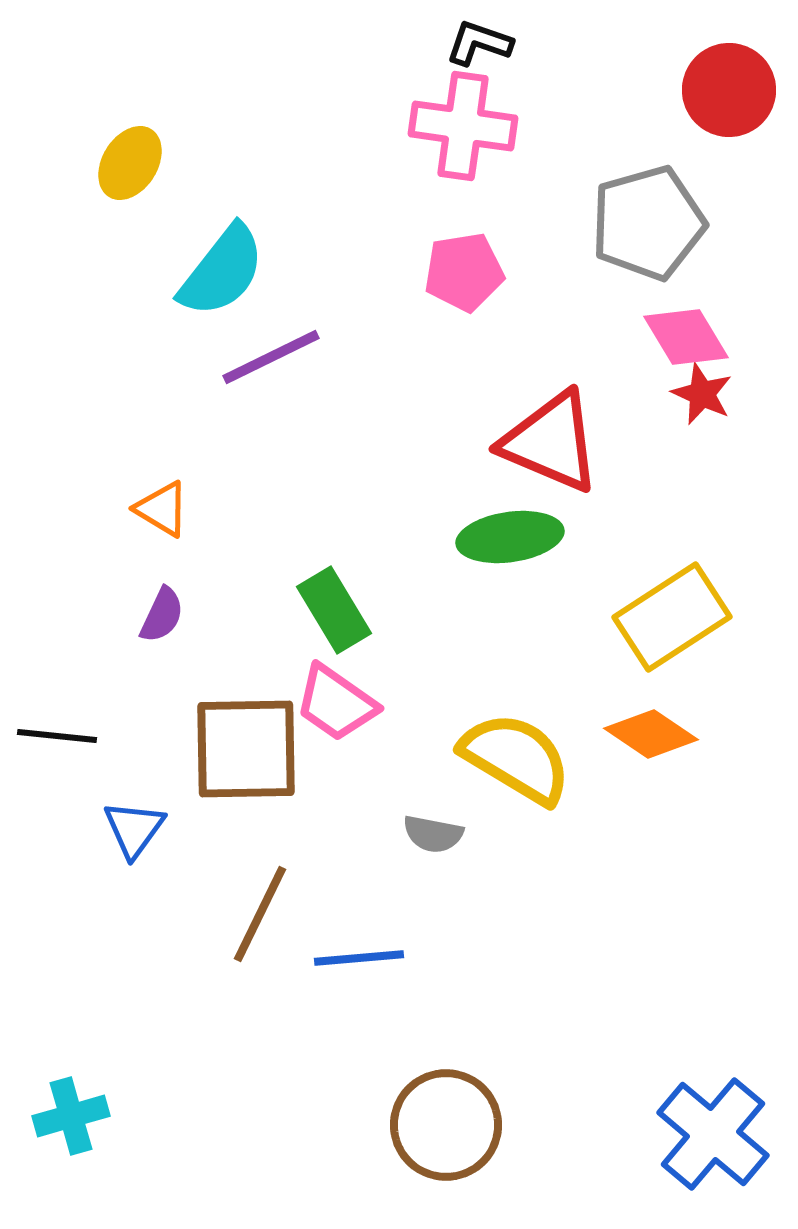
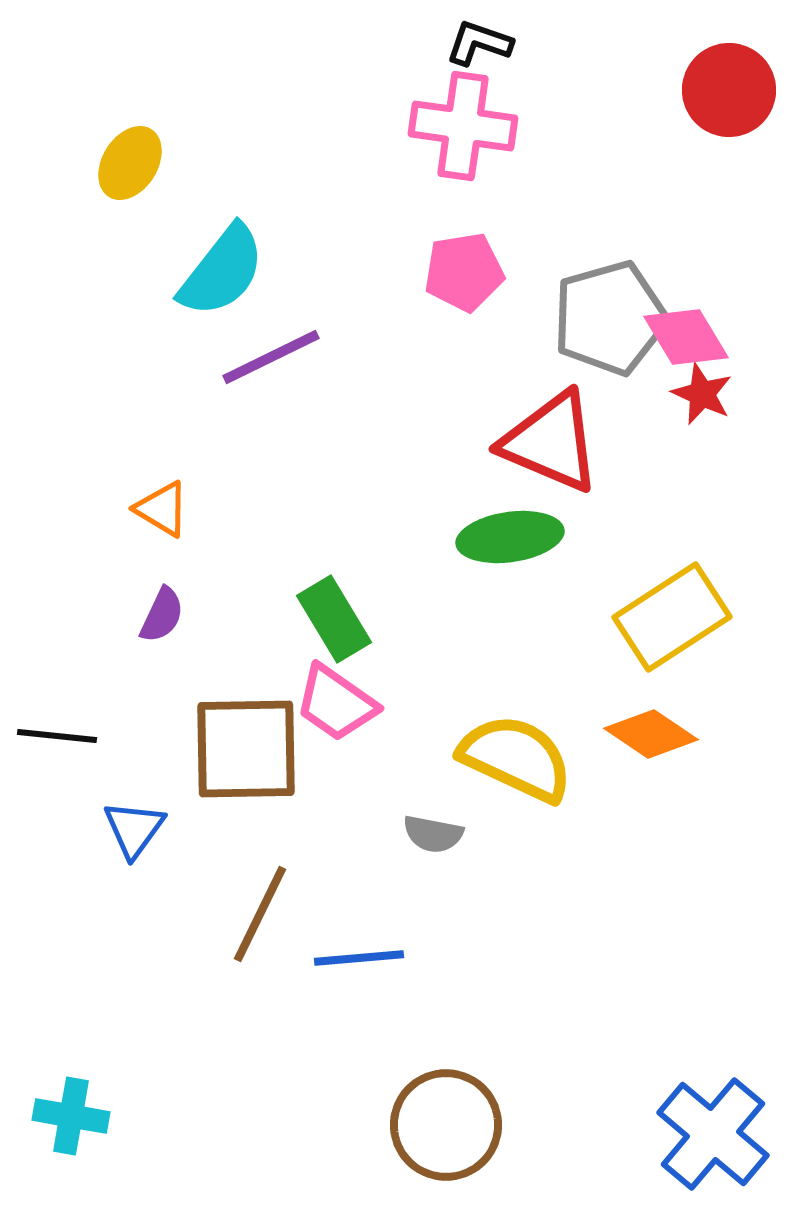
gray pentagon: moved 38 px left, 95 px down
green rectangle: moved 9 px down
yellow semicircle: rotated 6 degrees counterclockwise
cyan cross: rotated 26 degrees clockwise
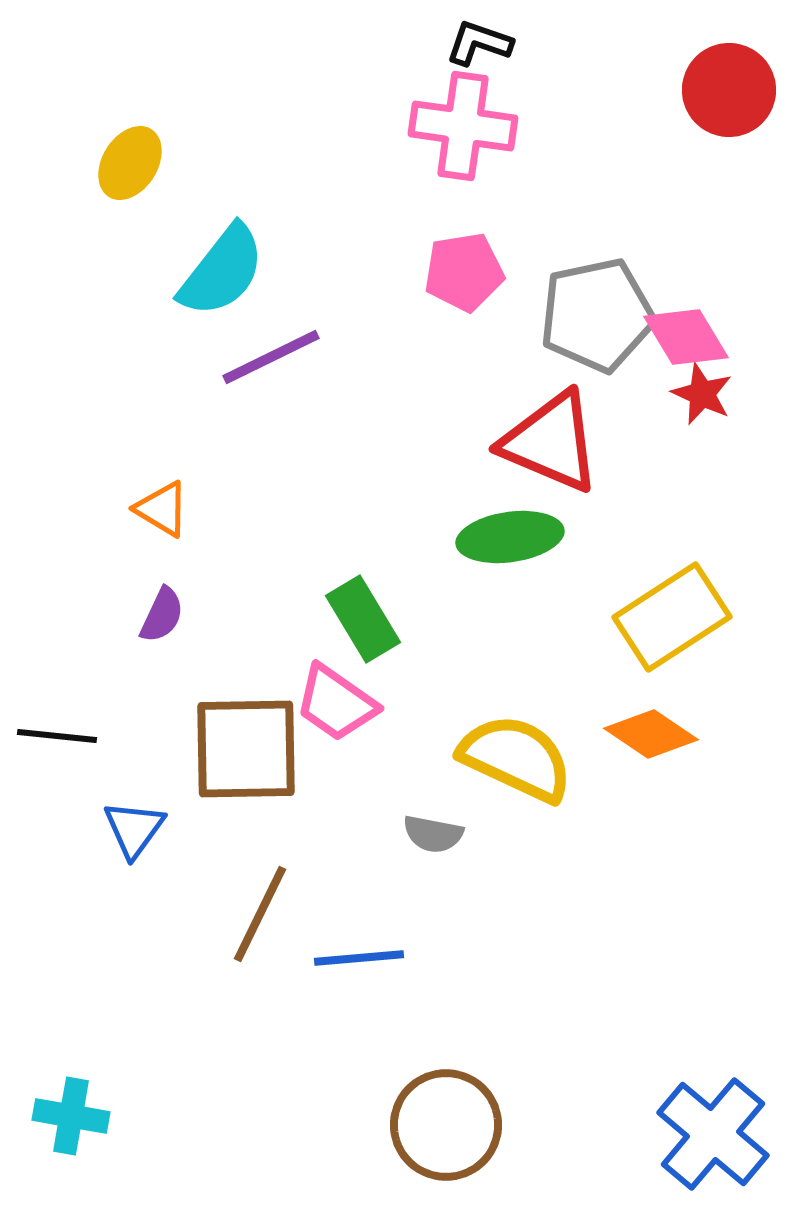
gray pentagon: moved 13 px left, 3 px up; rotated 4 degrees clockwise
green rectangle: moved 29 px right
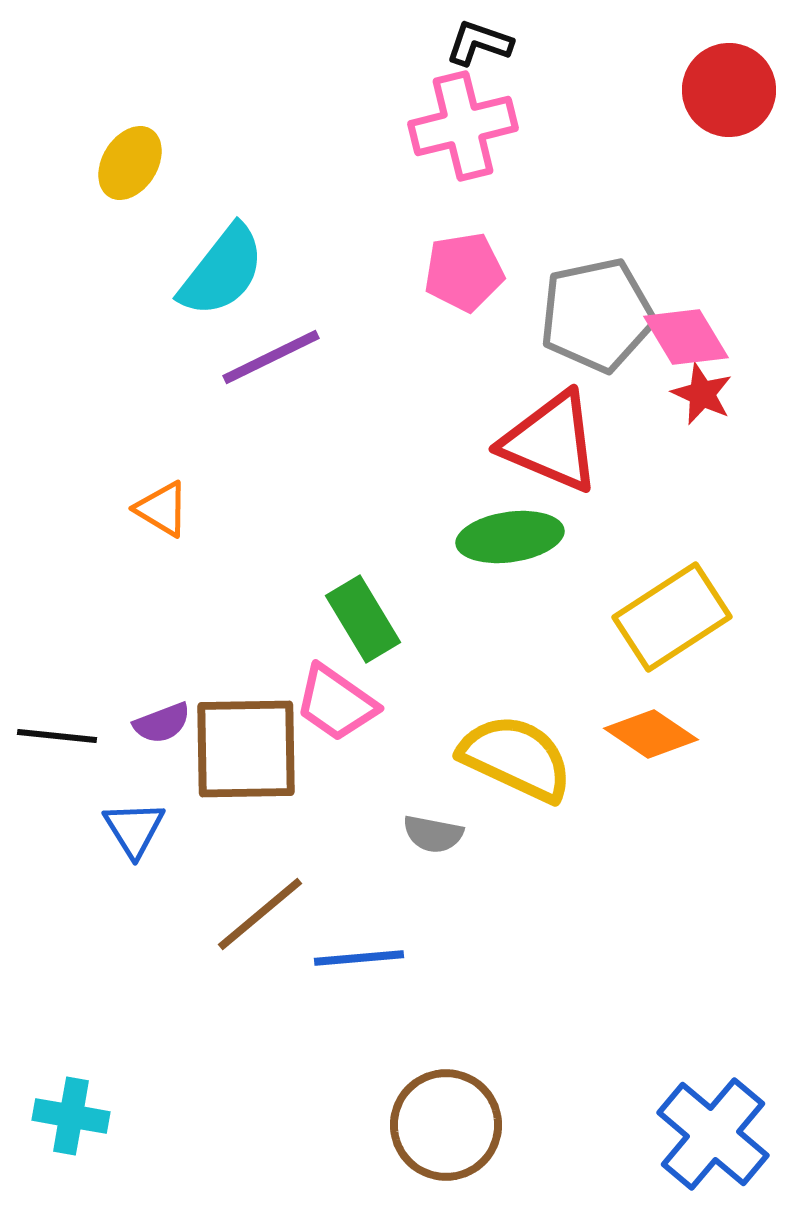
pink cross: rotated 22 degrees counterclockwise
purple semicircle: moved 108 px down; rotated 44 degrees clockwise
blue triangle: rotated 8 degrees counterclockwise
brown line: rotated 24 degrees clockwise
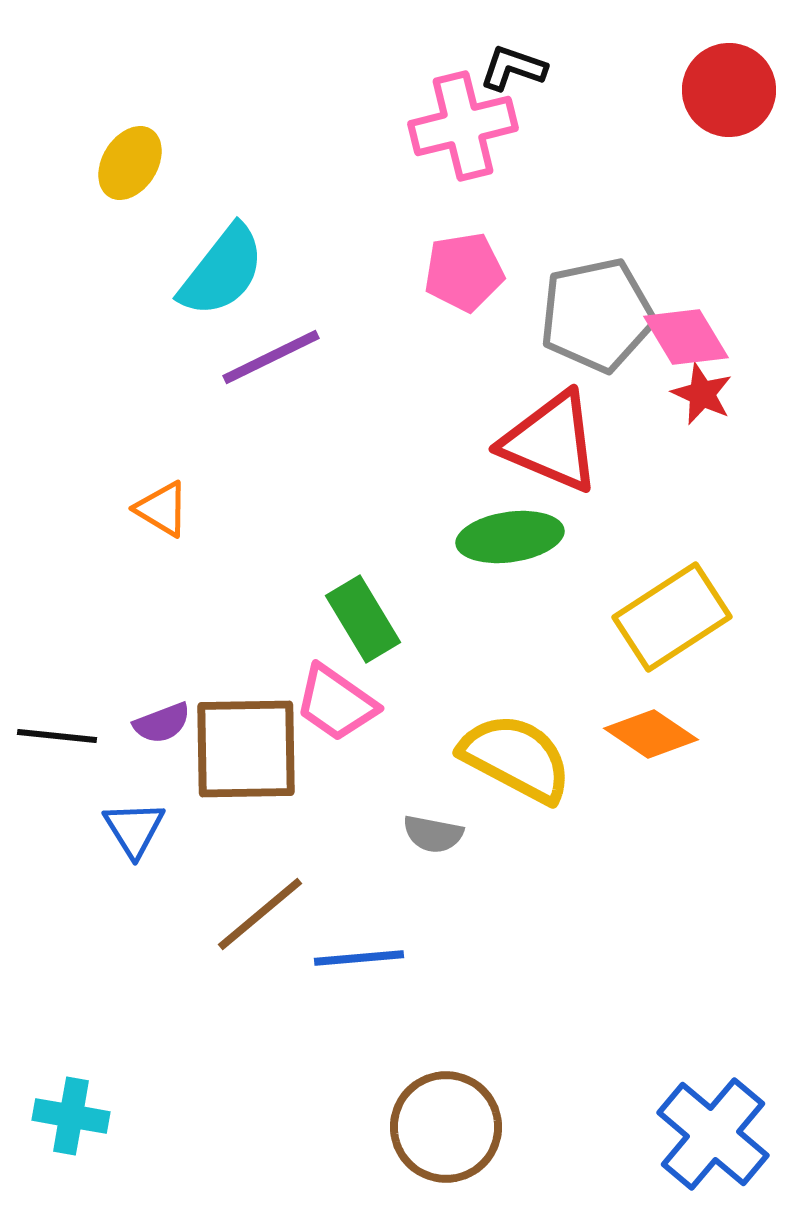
black L-shape: moved 34 px right, 25 px down
yellow semicircle: rotated 3 degrees clockwise
brown circle: moved 2 px down
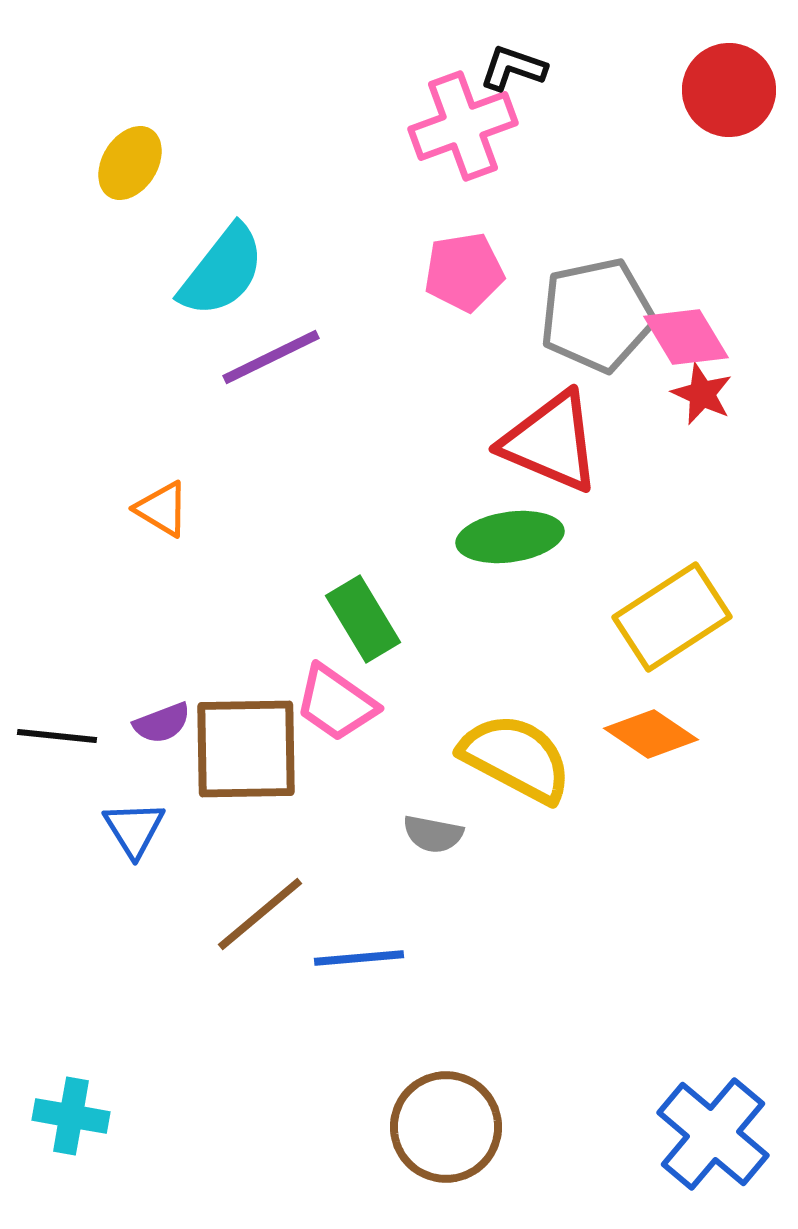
pink cross: rotated 6 degrees counterclockwise
